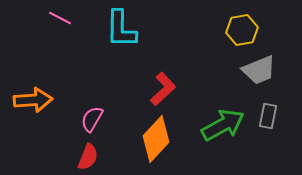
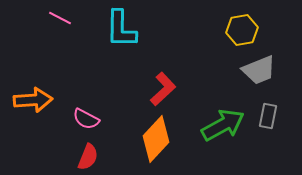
pink semicircle: moved 6 px left; rotated 92 degrees counterclockwise
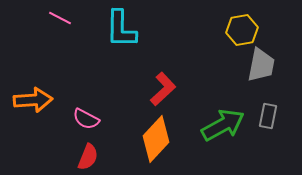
gray trapezoid: moved 2 px right, 5 px up; rotated 57 degrees counterclockwise
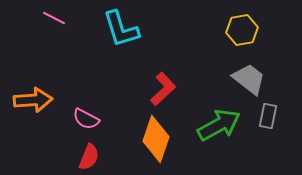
pink line: moved 6 px left
cyan L-shape: rotated 18 degrees counterclockwise
gray trapezoid: moved 12 px left, 14 px down; rotated 63 degrees counterclockwise
green arrow: moved 4 px left
orange diamond: rotated 24 degrees counterclockwise
red semicircle: moved 1 px right
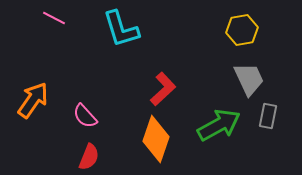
gray trapezoid: rotated 27 degrees clockwise
orange arrow: rotated 51 degrees counterclockwise
pink semicircle: moved 1 px left, 3 px up; rotated 20 degrees clockwise
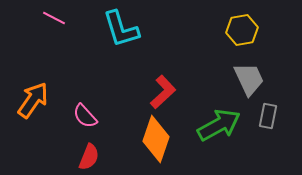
red L-shape: moved 3 px down
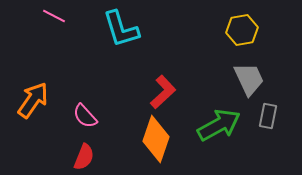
pink line: moved 2 px up
red semicircle: moved 5 px left
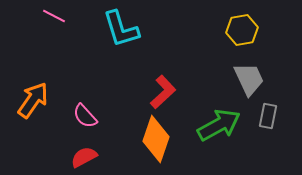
red semicircle: rotated 140 degrees counterclockwise
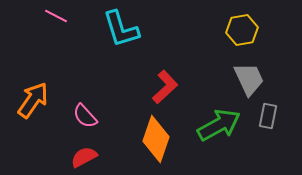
pink line: moved 2 px right
red L-shape: moved 2 px right, 5 px up
